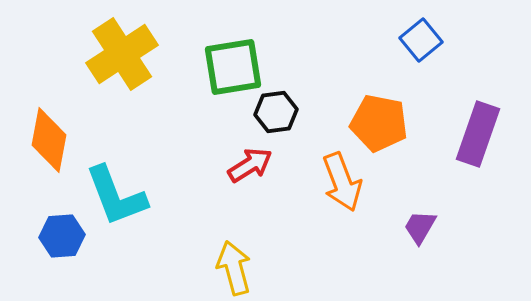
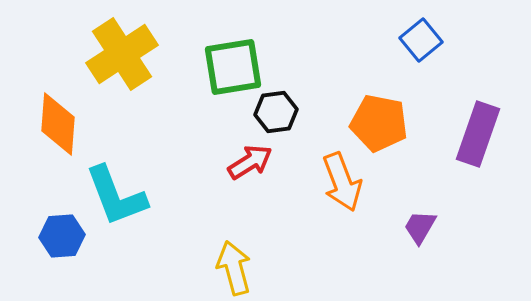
orange diamond: moved 9 px right, 16 px up; rotated 6 degrees counterclockwise
red arrow: moved 3 px up
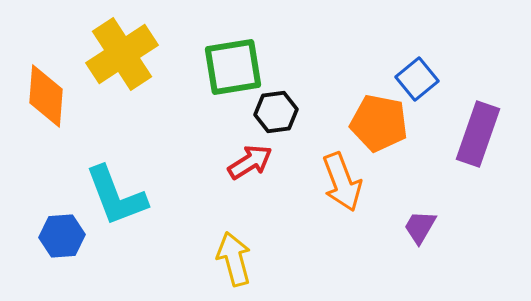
blue square: moved 4 px left, 39 px down
orange diamond: moved 12 px left, 28 px up
yellow arrow: moved 9 px up
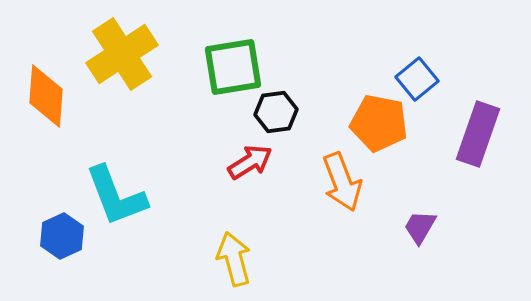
blue hexagon: rotated 21 degrees counterclockwise
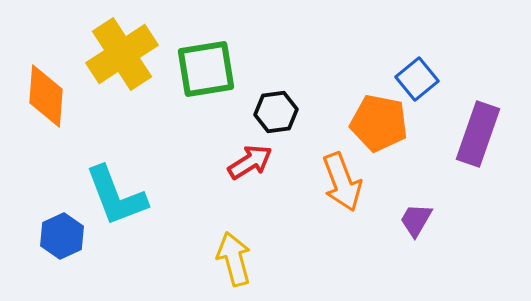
green square: moved 27 px left, 2 px down
purple trapezoid: moved 4 px left, 7 px up
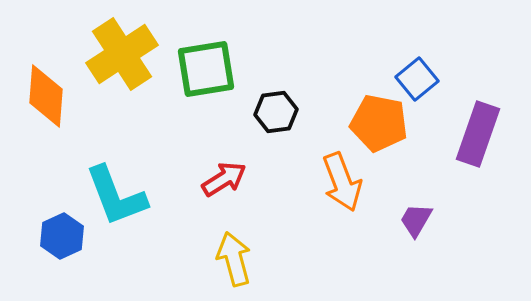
red arrow: moved 26 px left, 17 px down
